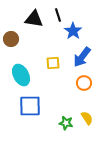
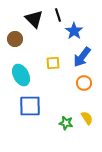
black triangle: rotated 36 degrees clockwise
blue star: moved 1 px right
brown circle: moved 4 px right
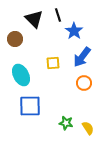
yellow semicircle: moved 1 px right, 10 px down
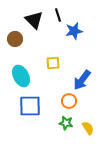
black triangle: moved 1 px down
blue star: rotated 24 degrees clockwise
blue arrow: moved 23 px down
cyan ellipse: moved 1 px down
orange circle: moved 15 px left, 18 px down
